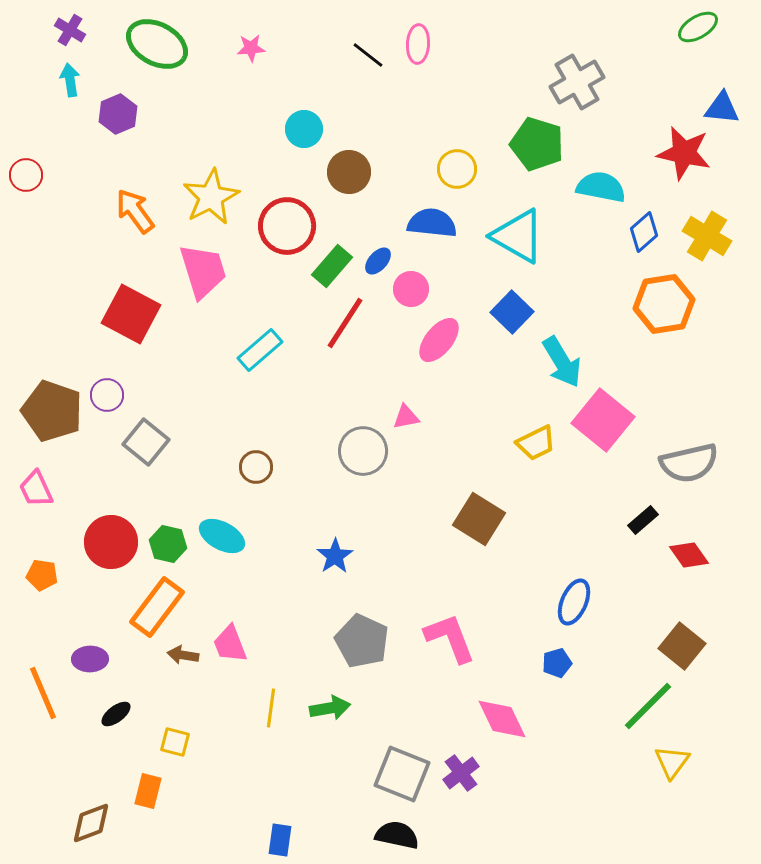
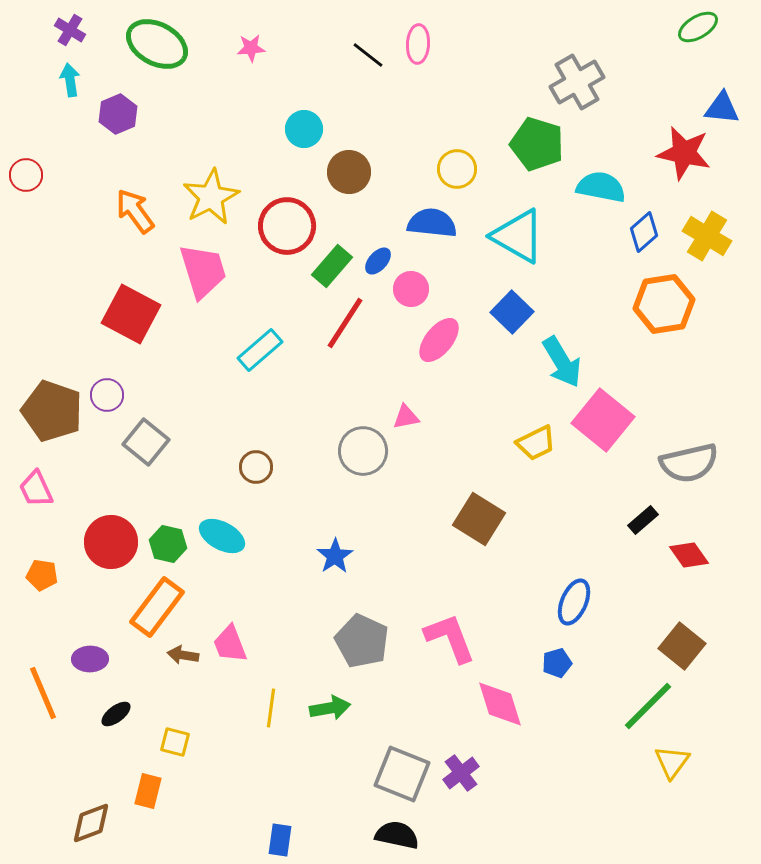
pink diamond at (502, 719): moved 2 px left, 15 px up; rotated 8 degrees clockwise
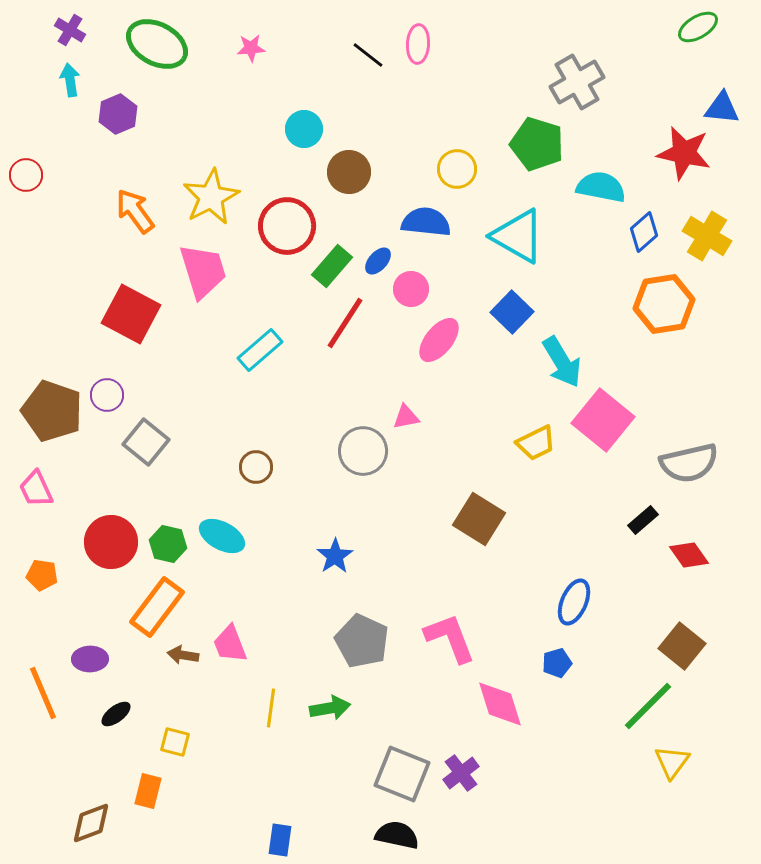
blue semicircle at (432, 223): moved 6 px left, 1 px up
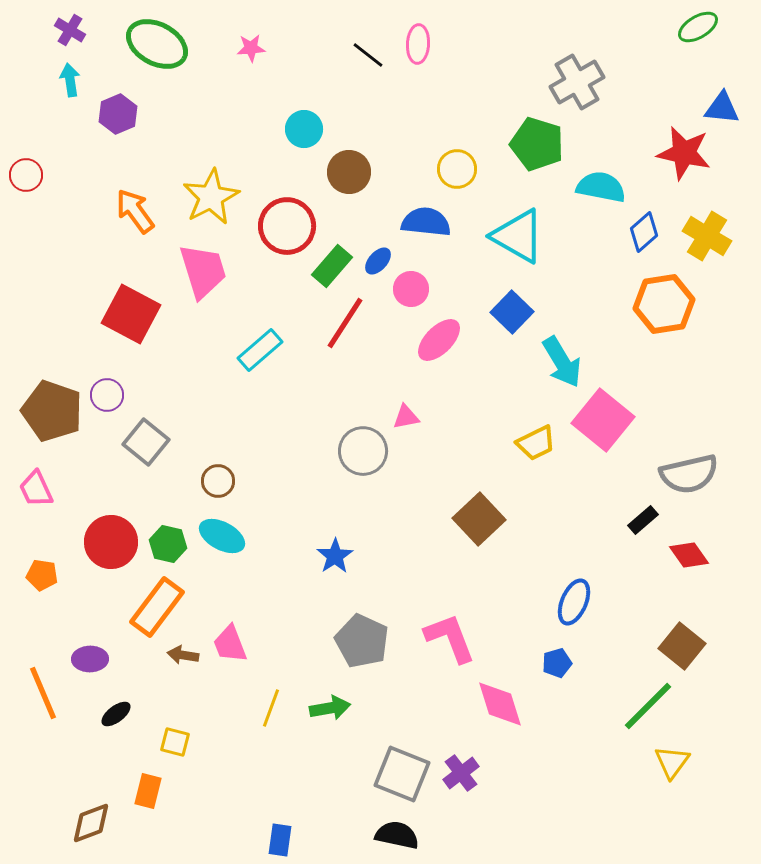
pink ellipse at (439, 340): rotated 6 degrees clockwise
gray semicircle at (689, 463): moved 11 px down
brown circle at (256, 467): moved 38 px left, 14 px down
brown square at (479, 519): rotated 15 degrees clockwise
yellow line at (271, 708): rotated 12 degrees clockwise
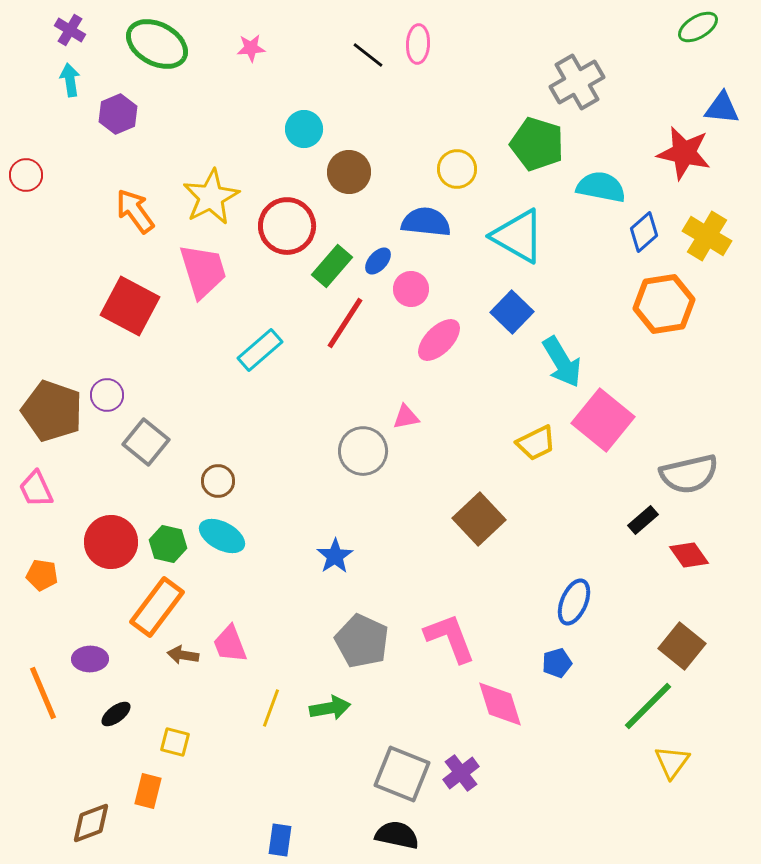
red square at (131, 314): moved 1 px left, 8 px up
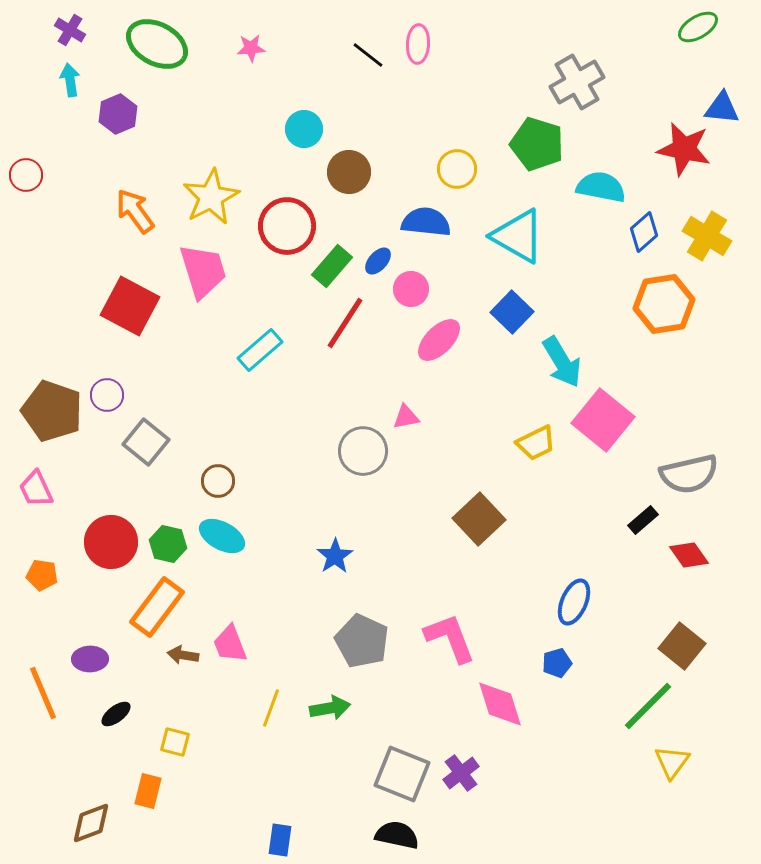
red star at (684, 153): moved 4 px up
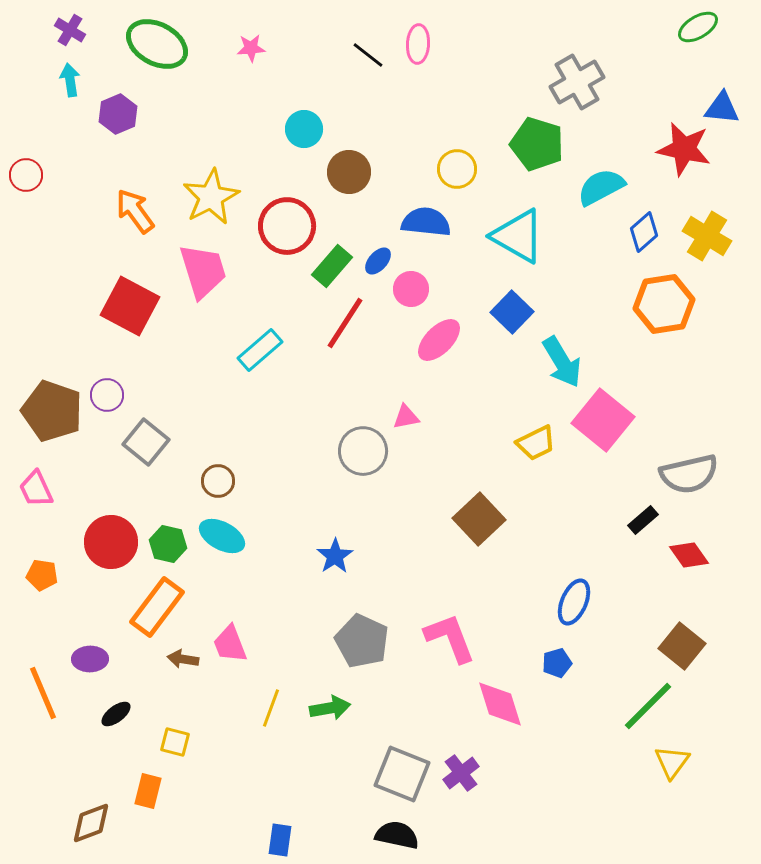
cyan semicircle at (601, 187): rotated 39 degrees counterclockwise
brown arrow at (183, 655): moved 4 px down
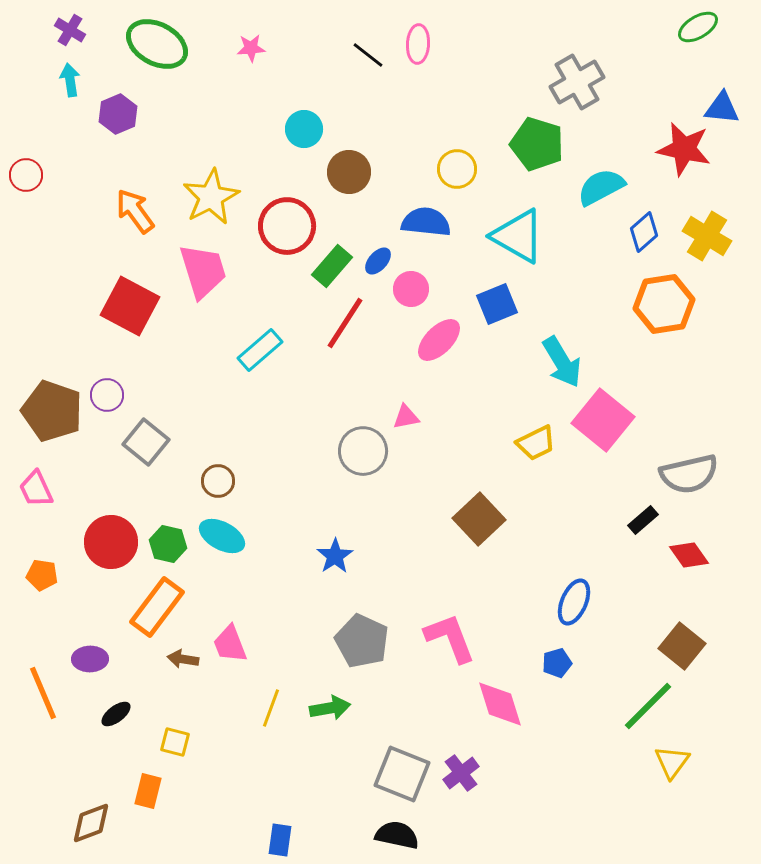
blue square at (512, 312): moved 15 px left, 8 px up; rotated 24 degrees clockwise
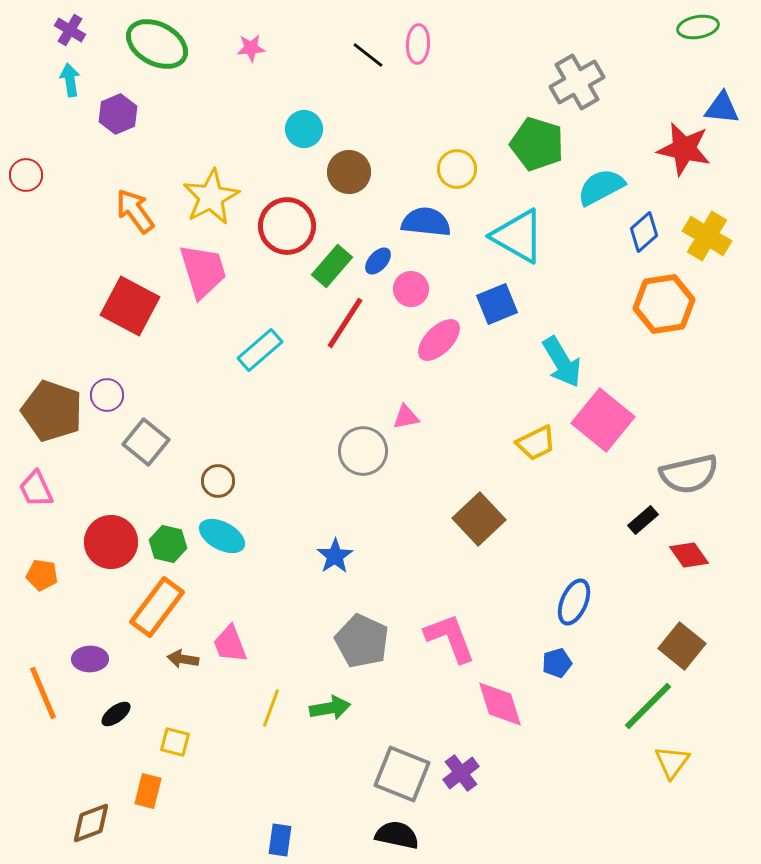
green ellipse at (698, 27): rotated 21 degrees clockwise
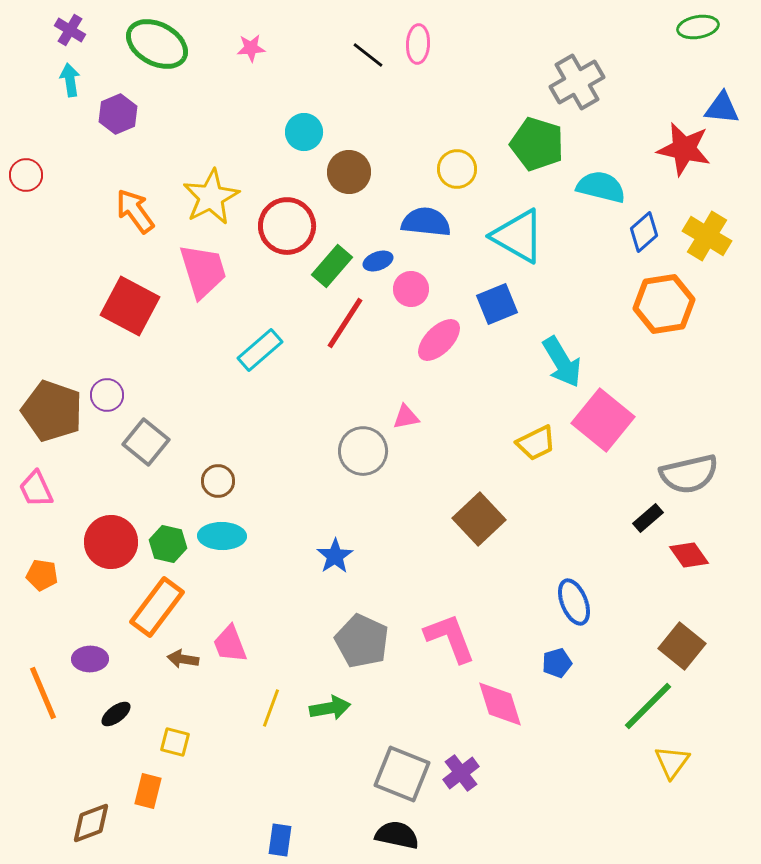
cyan circle at (304, 129): moved 3 px down
cyan semicircle at (601, 187): rotated 42 degrees clockwise
blue ellipse at (378, 261): rotated 28 degrees clockwise
black rectangle at (643, 520): moved 5 px right, 2 px up
cyan ellipse at (222, 536): rotated 27 degrees counterclockwise
blue ellipse at (574, 602): rotated 45 degrees counterclockwise
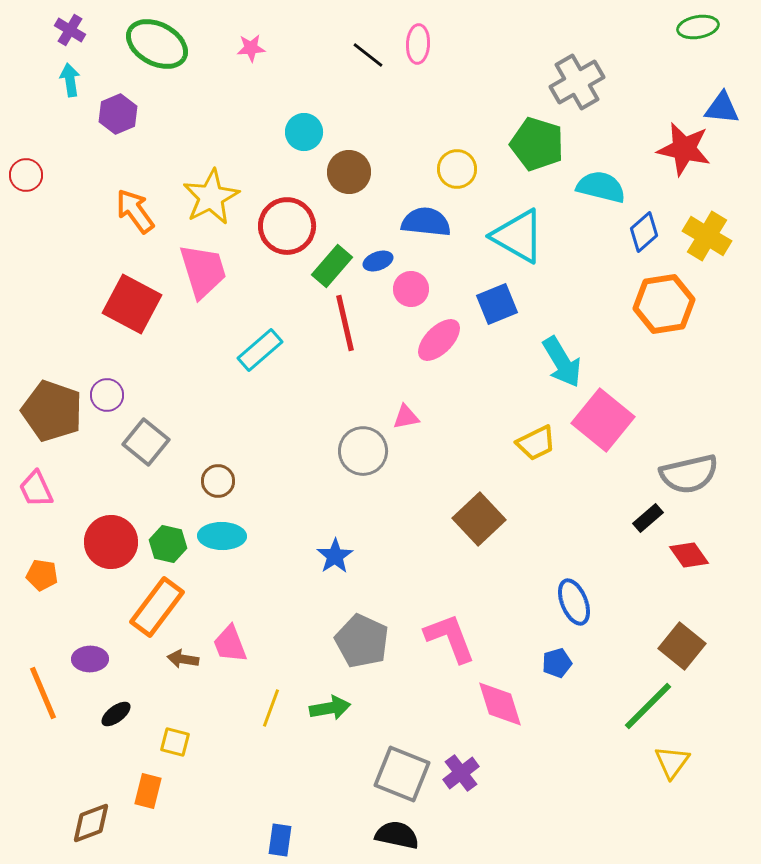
red square at (130, 306): moved 2 px right, 2 px up
red line at (345, 323): rotated 46 degrees counterclockwise
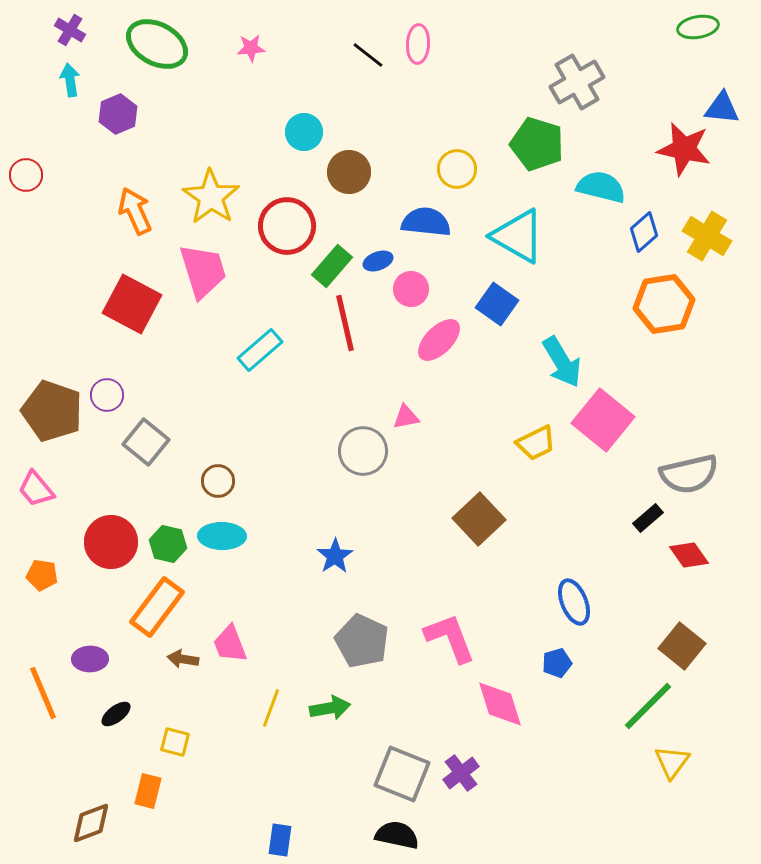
yellow star at (211, 197): rotated 10 degrees counterclockwise
orange arrow at (135, 211): rotated 12 degrees clockwise
blue square at (497, 304): rotated 33 degrees counterclockwise
pink trapezoid at (36, 489): rotated 15 degrees counterclockwise
